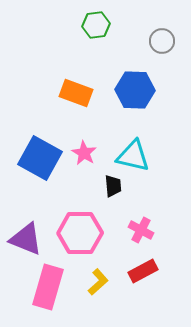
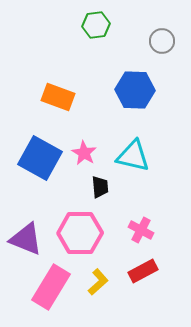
orange rectangle: moved 18 px left, 4 px down
black trapezoid: moved 13 px left, 1 px down
pink rectangle: moved 3 px right; rotated 15 degrees clockwise
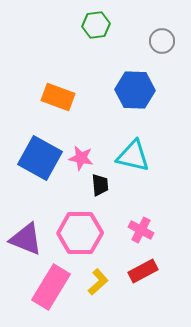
pink star: moved 3 px left, 5 px down; rotated 20 degrees counterclockwise
black trapezoid: moved 2 px up
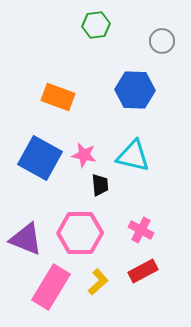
pink star: moved 3 px right, 3 px up
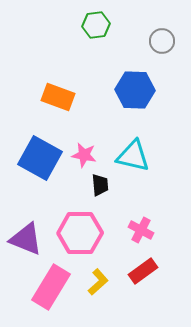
red rectangle: rotated 8 degrees counterclockwise
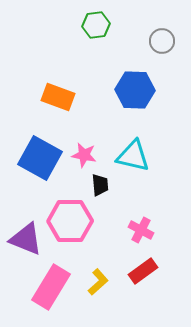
pink hexagon: moved 10 px left, 12 px up
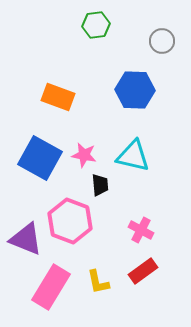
pink hexagon: rotated 21 degrees clockwise
yellow L-shape: rotated 120 degrees clockwise
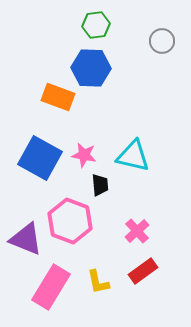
blue hexagon: moved 44 px left, 22 px up
pink cross: moved 4 px left, 1 px down; rotated 20 degrees clockwise
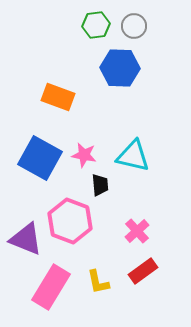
gray circle: moved 28 px left, 15 px up
blue hexagon: moved 29 px right
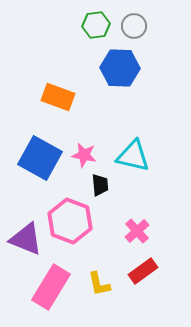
yellow L-shape: moved 1 px right, 2 px down
